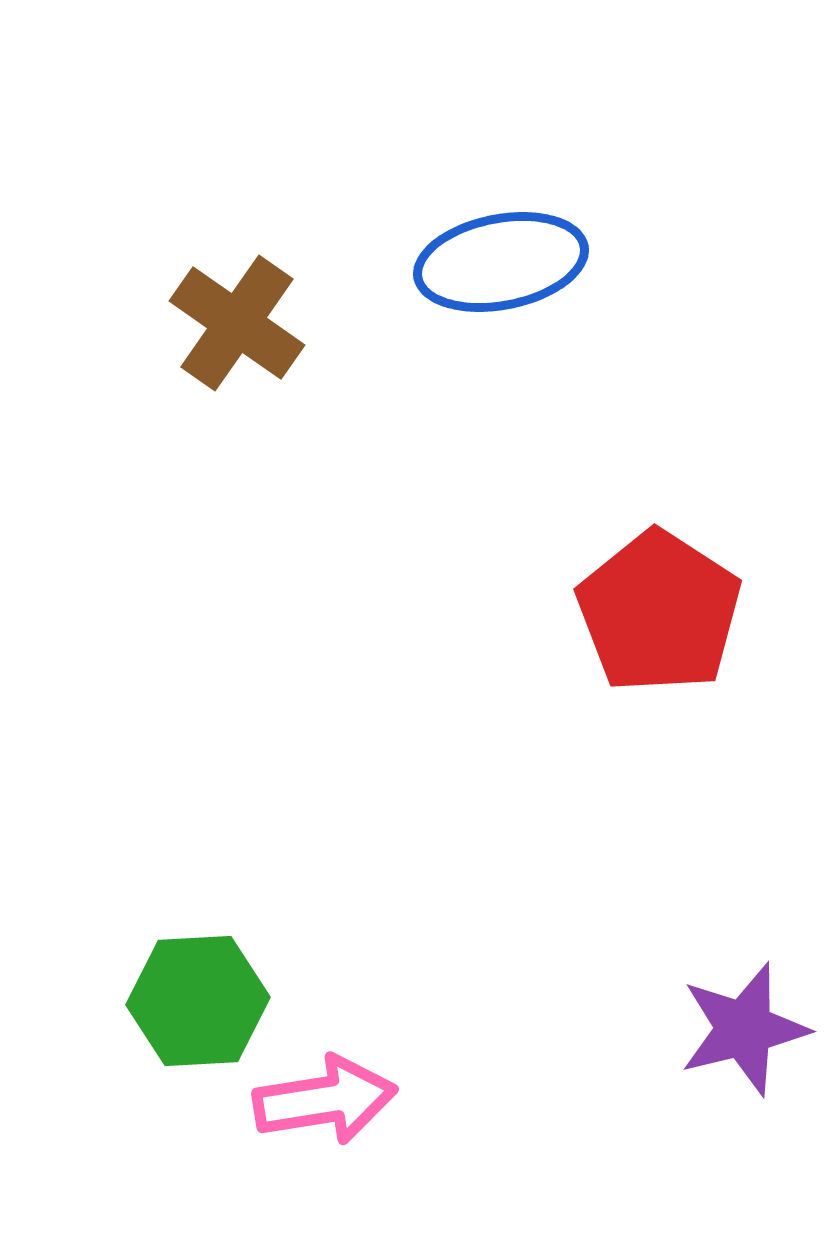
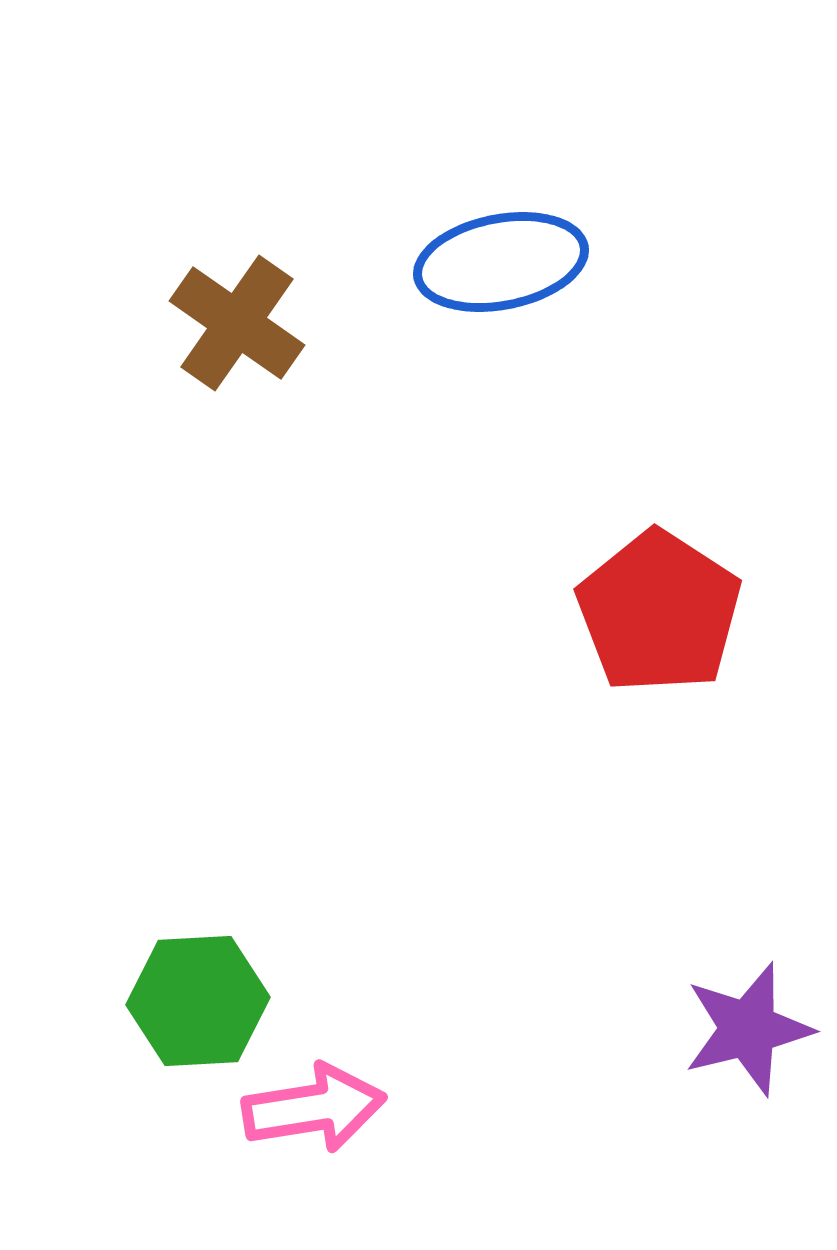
purple star: moved 4 px right
pink arrow: moved 11 px left, 8 px down
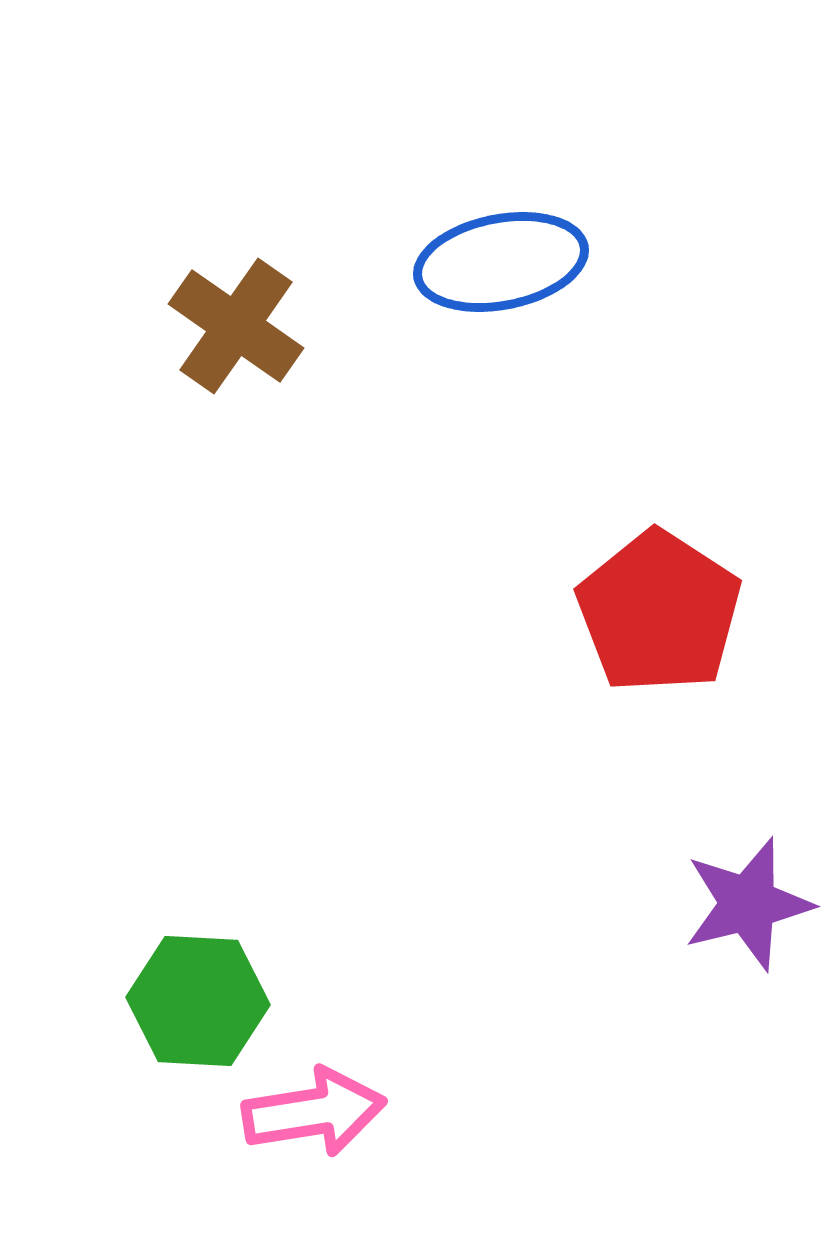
brown cross: moved 1 px left, 3 px down
green hexagon: rotated 6 degrees clockwise
purple star: moved 125 px up
pink arrow: moved 4 px down
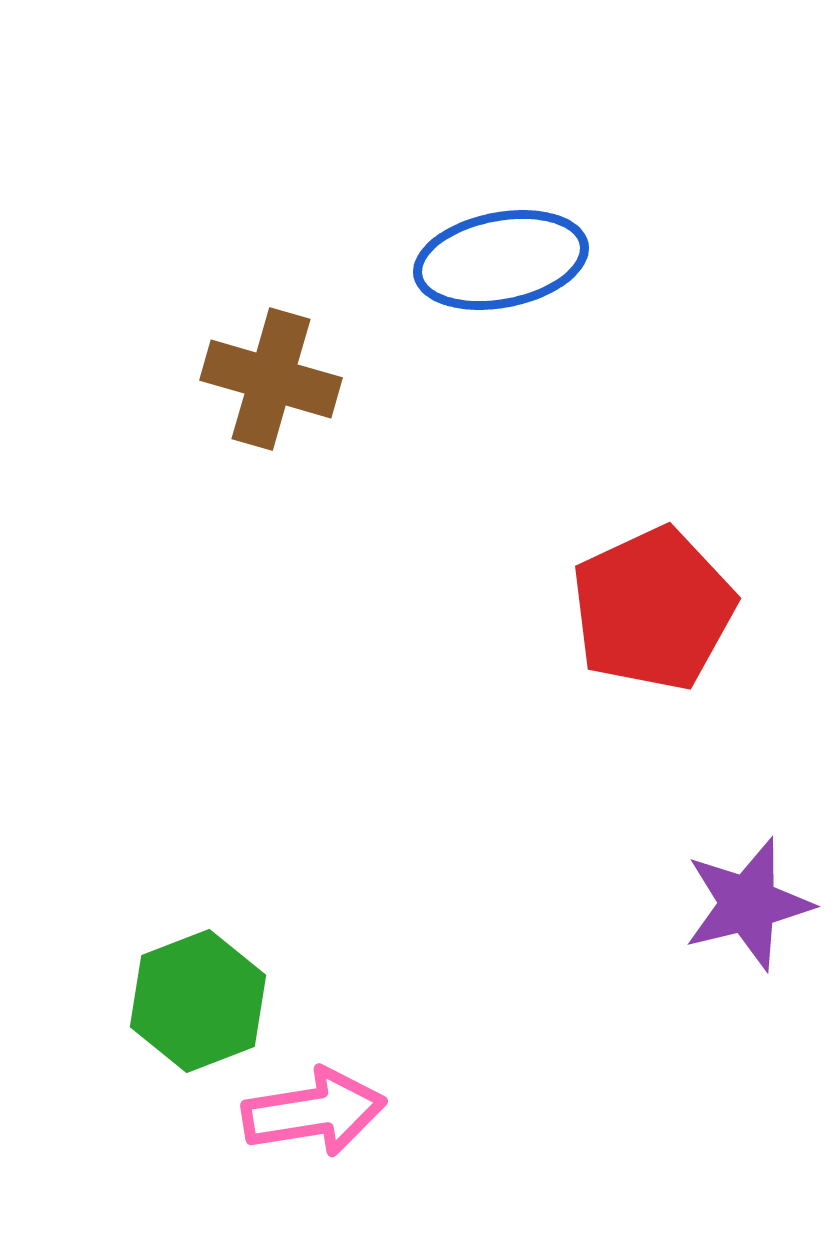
blue ellipse: moved 2 px up
brown cross: moved 35 px right, 53 px down; rotated 19 degrees counterclockwise
red pentagon: moved 6 px left, 3 px up; rotated 14 degrees clockwise
green hexagon: rotated 24 degrees counterclockwise
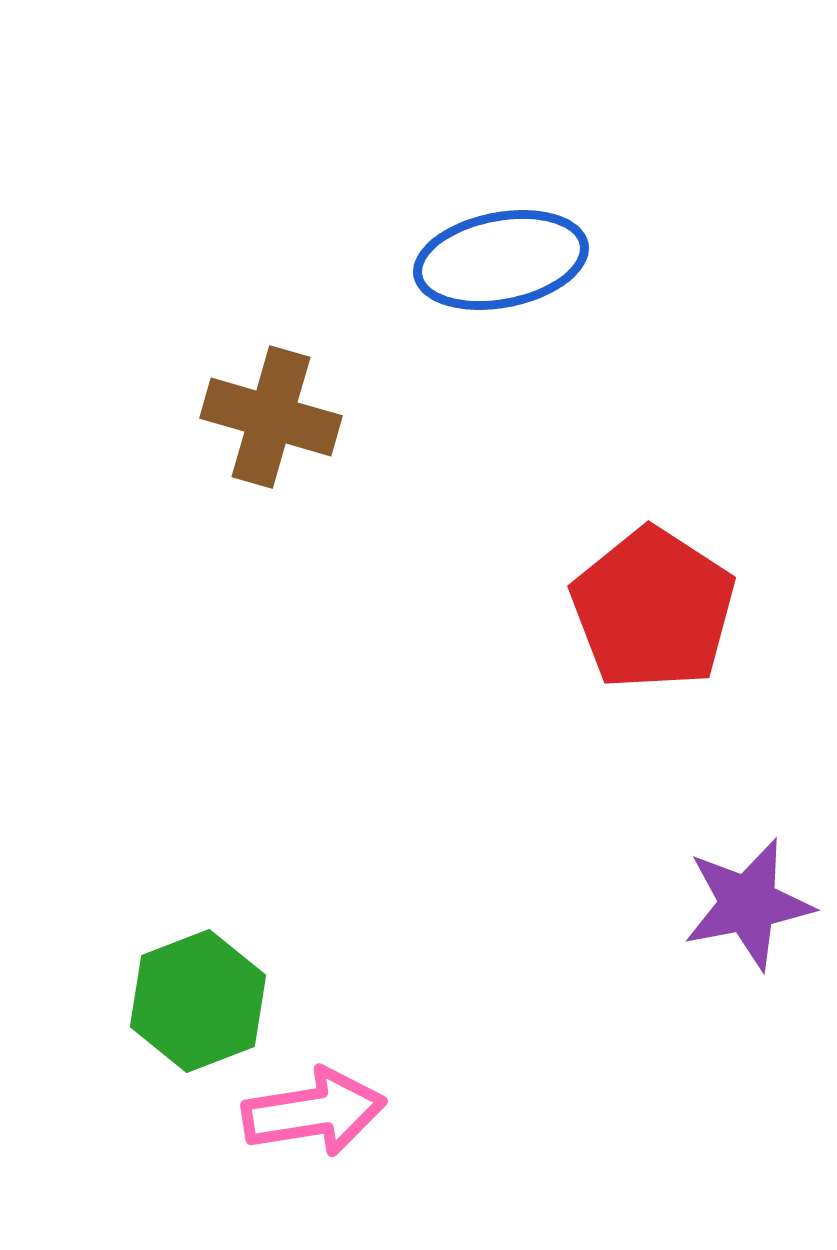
brown cross: moved 38 px down
red pentagon: rotated 14 degrees counterclockwise
purple star: rotated 3 degrees clockwise
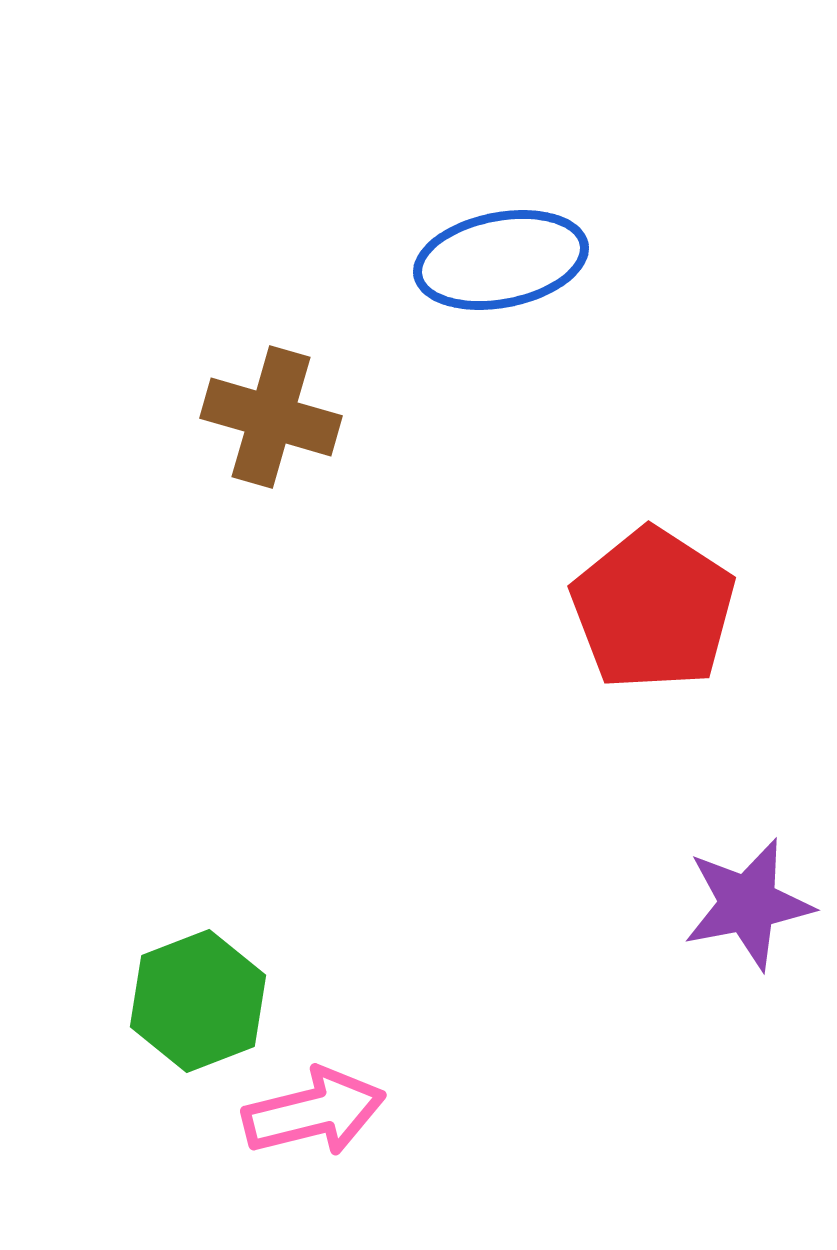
pink arrow: rotated 5 degrees counterclockwise
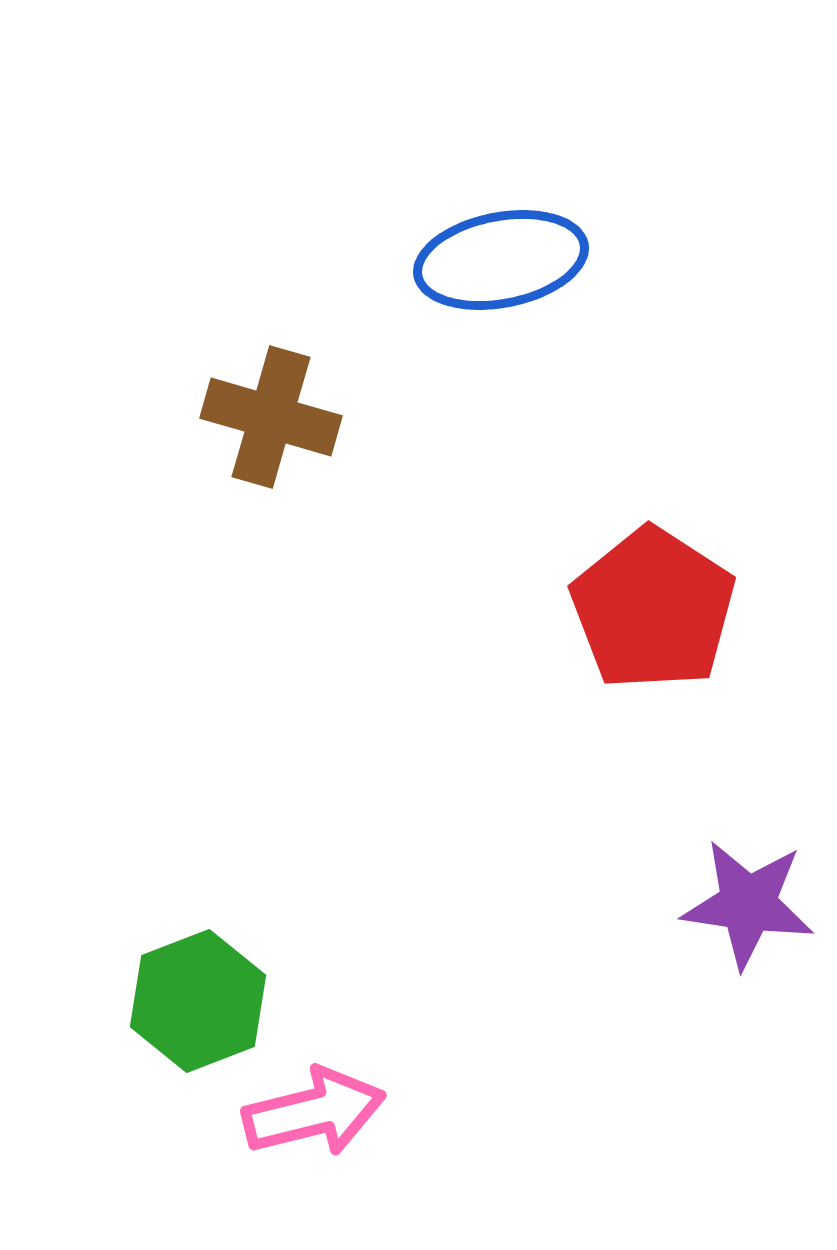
purple star: rotated 19 degrees clockwise
